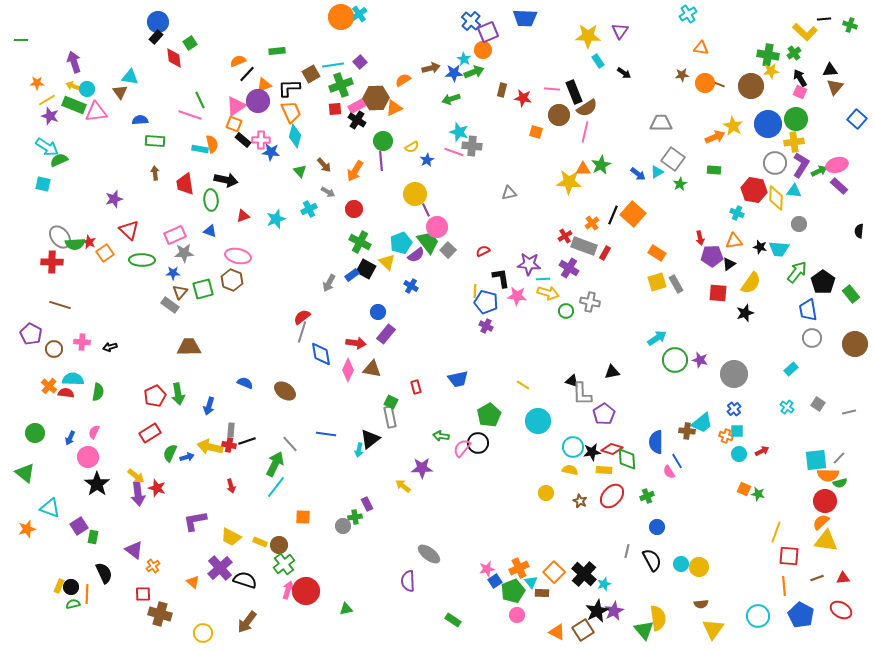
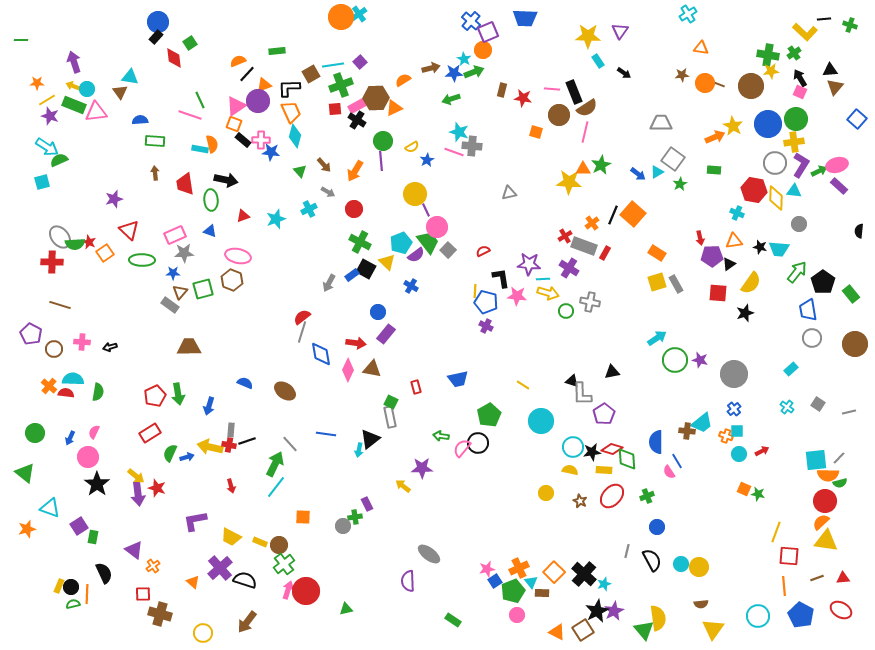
cyan square at (43, 184): moved 1 px left, 2 px up; rotated 28 degrees counterclockwise
cyan circle at (538, 421): moved 3 px right
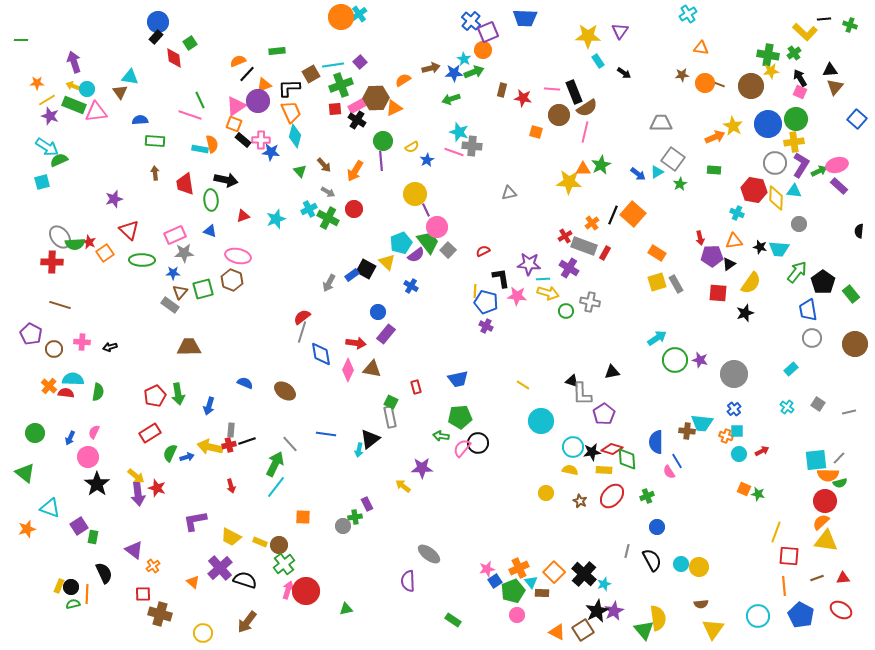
green cross at (360, 242): moved 32 px left, 24 px up
green pentagon at (489, 415): moved 29 px left, 2 px down; rotated 25 degrees clockwise
cyan trapezoid at (702, 423): rotated 45 degrees clockwise
red cross at (229, 445): rotated 24 degrees counterclockwise
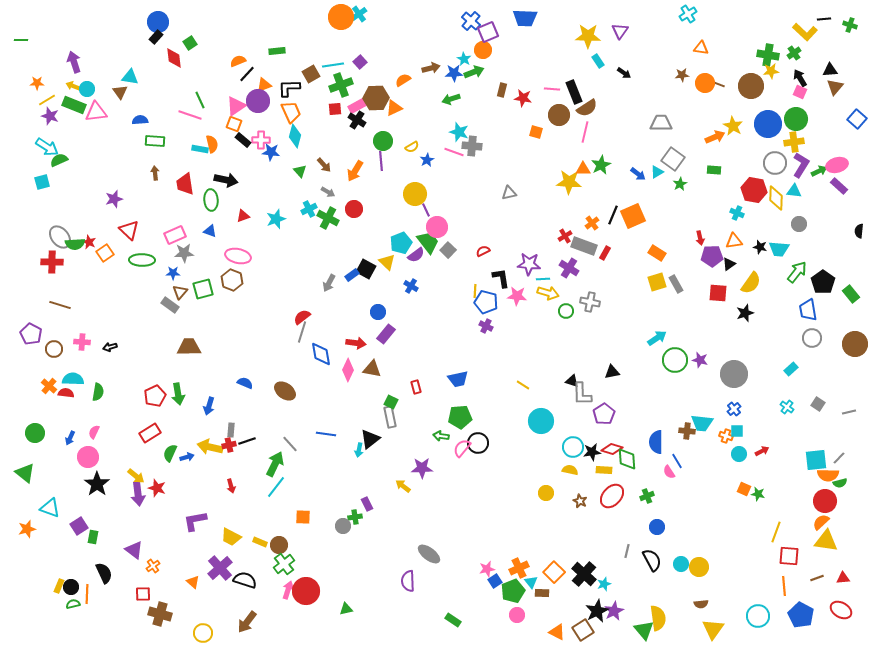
orange square at (633, 214): moved 2 px down; rotated 25 degrees clockwise
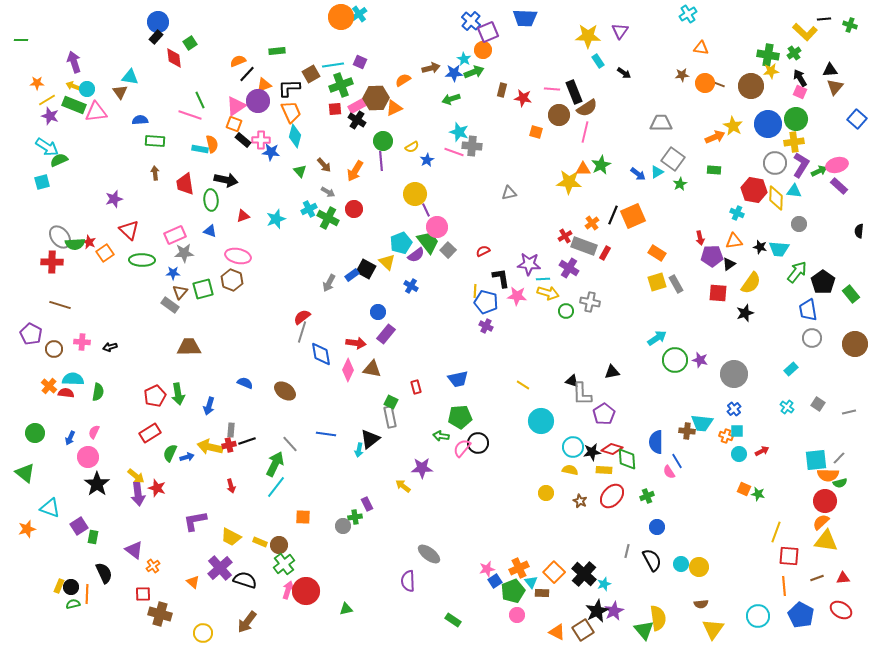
purple square at (360, 62): rotated 24 degrees counterclockwise
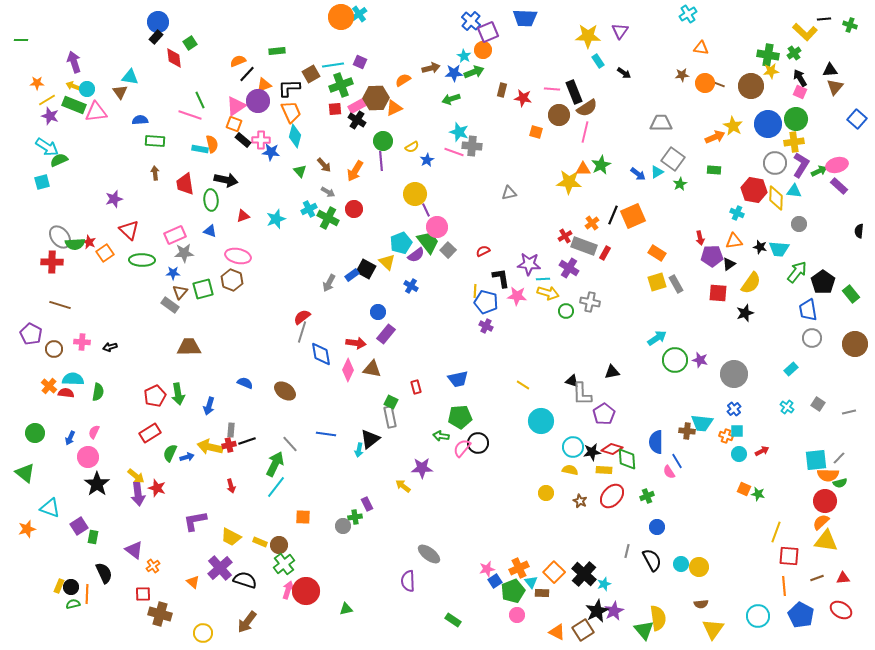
cyan star at (464, 59): moved 3 px up
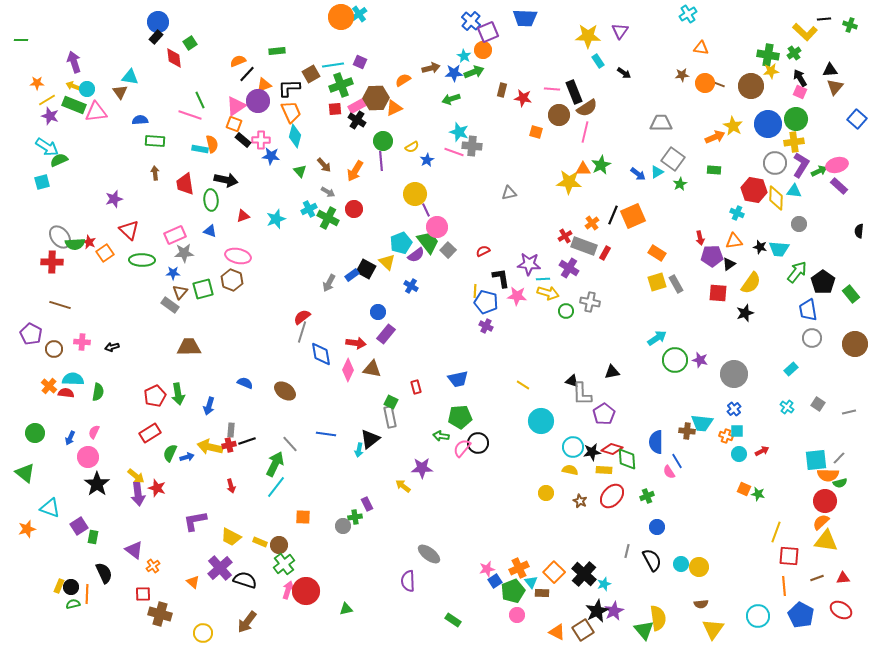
blue star at (271, 152): moved 4 px down
black arrow at (110, 347): moved 2 px right
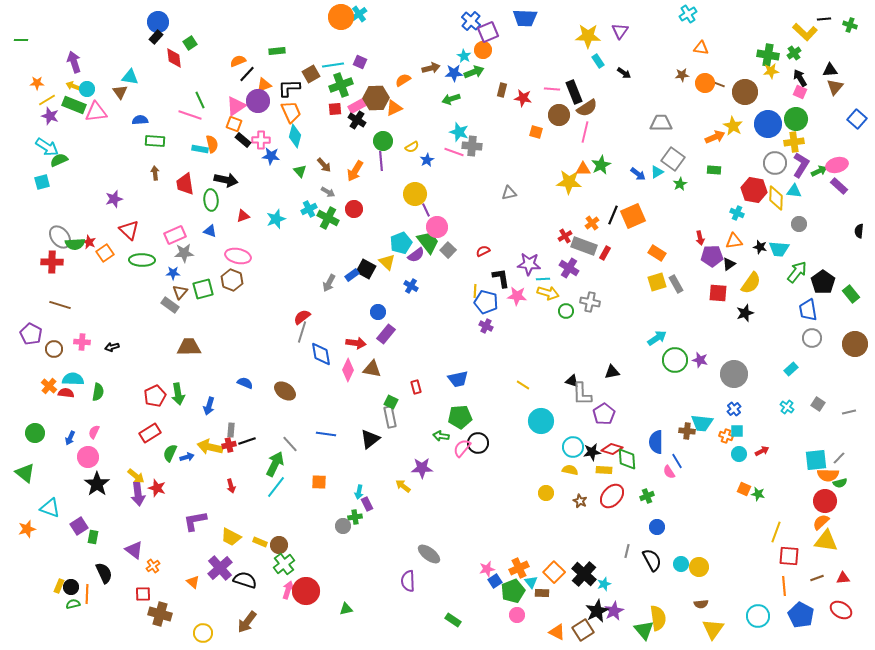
brown circle at (751, 86): moved 6 px left, 6 px down
cyan arrow at (359, 450): moved 42 px down
orange square at (303, 517): moved 16 px right, 35 px up
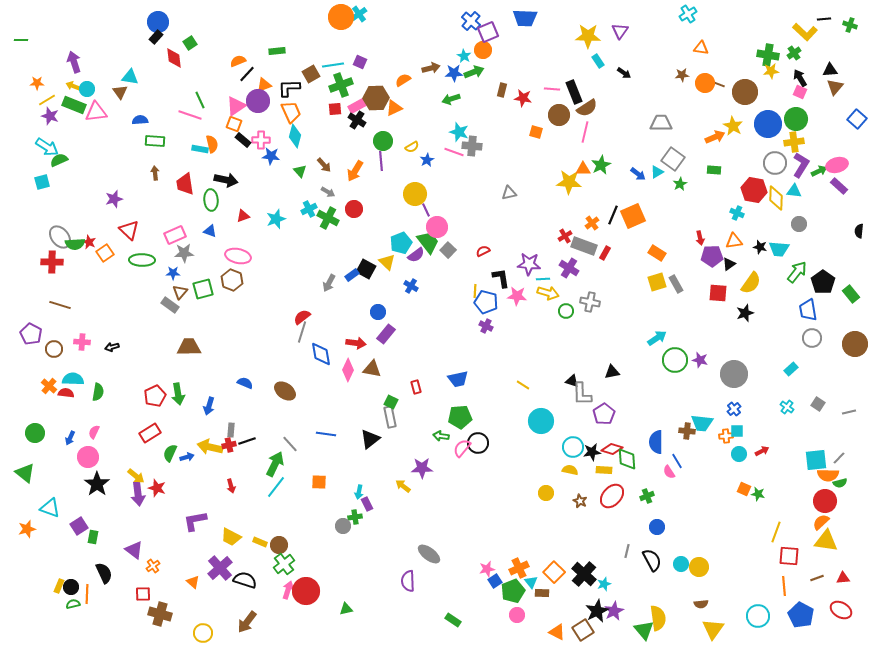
orange cross at (726, 436): rotated 24 degrees counterclockwise
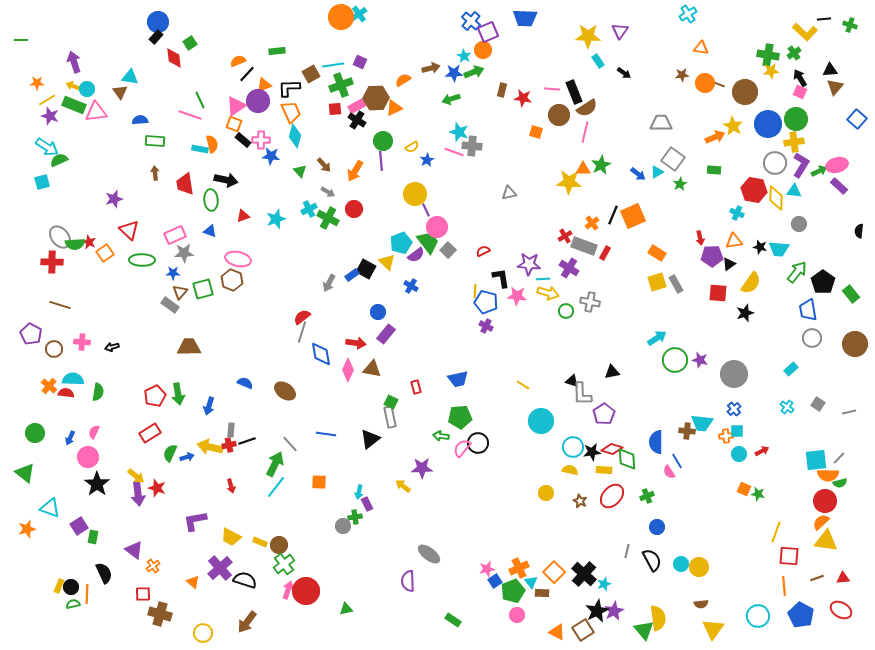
pink ellipse at (238, 256): moved 3 px down
